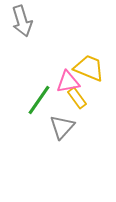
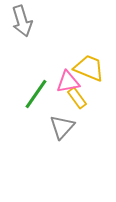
green line: moved 3 px left, 6 px up
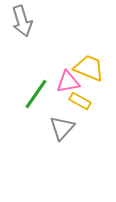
yellow rectangle: moved 3 px right, 3 px down; rotated 25 degrees counterclockwise
gray triangle: moved 1 px down
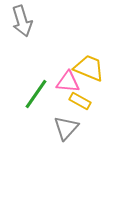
pink triangle: rotated 15 degrees clockwise
gray triangle: moved 4 px right
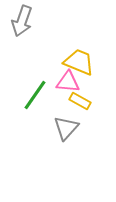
gray arrow: rotated 36 degrees clockwise
yellow trapezoid: moved 10 px left, 6 px up
green line: moved 1 px left, 1 px down
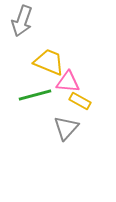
yellow trapezoid: moved 30 px left
green line: rotated 40 degrees clockwise
